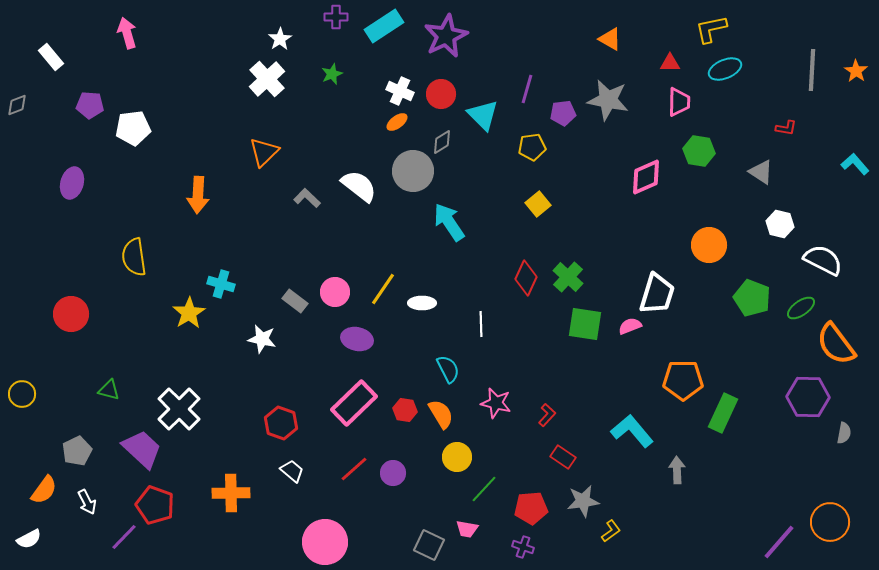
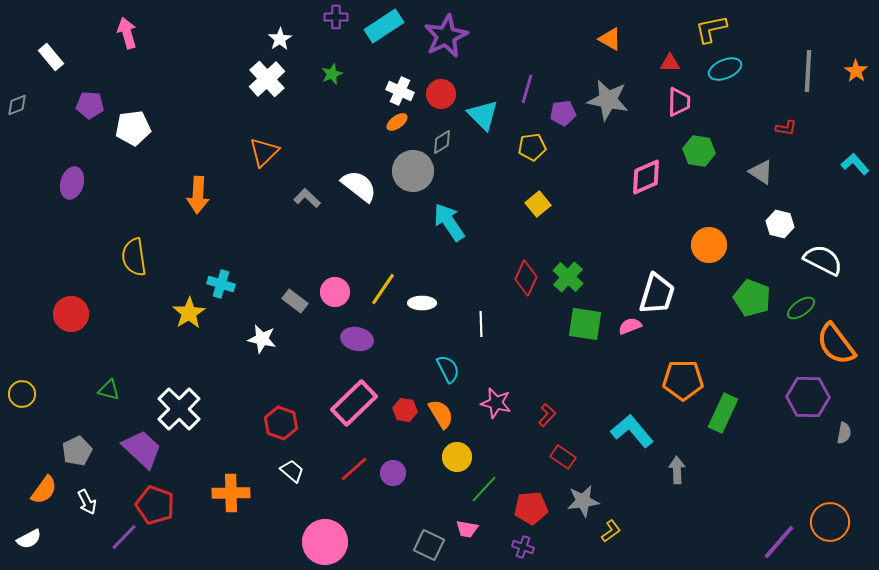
gray line at (812, 70): moved 4 px left, 1 px down
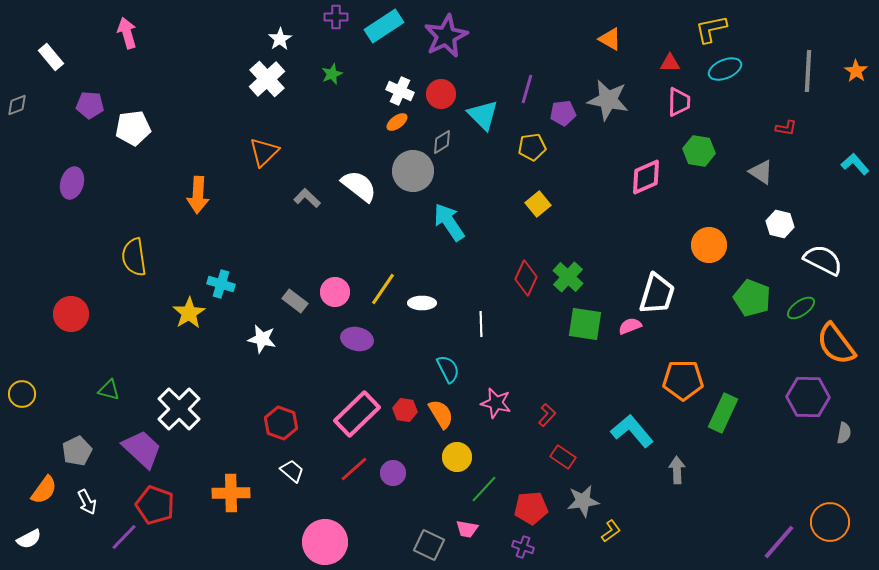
pink rectangle at (354, 403): moved 3 px right, 11 px down
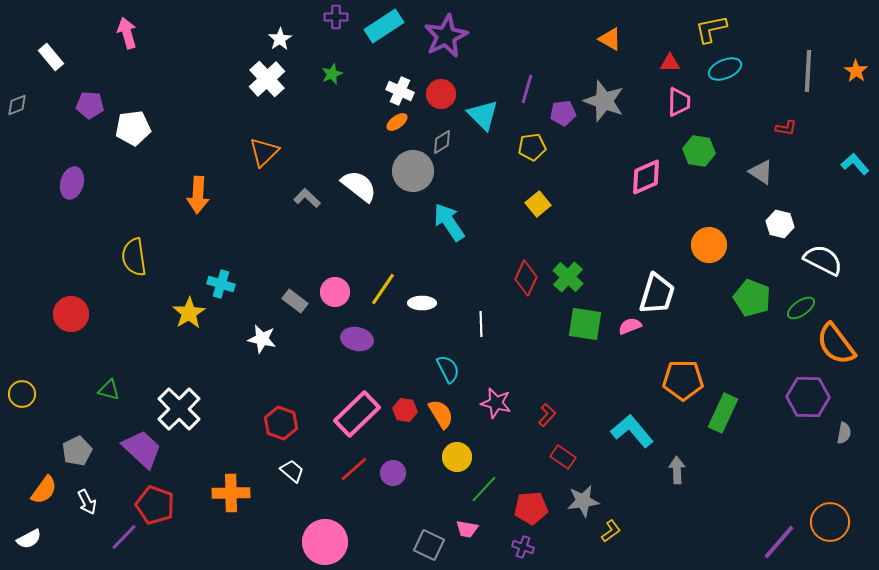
gray star at (608, 100): moved 4 px left, 1 px down; rotated 9 degrees clockwise
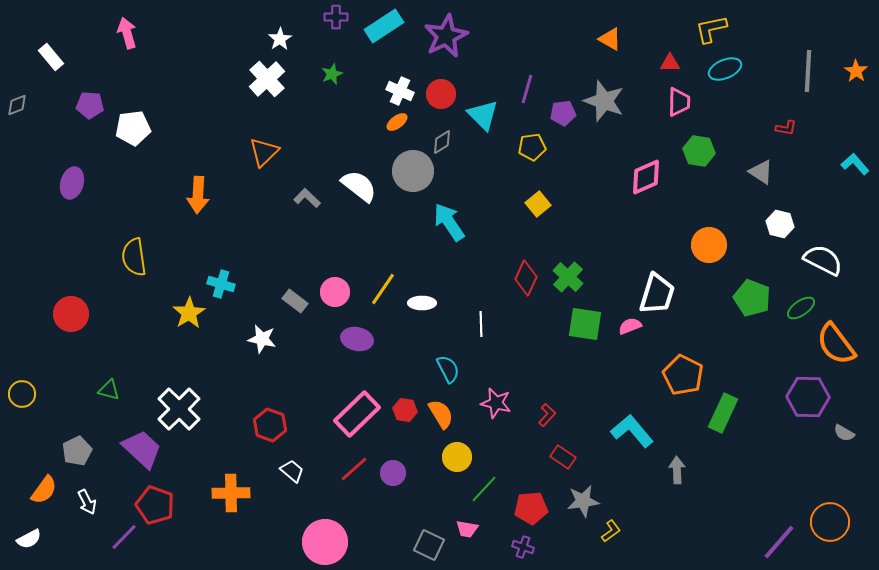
orange pentagon at (683, 380): moved 5 px up; rotated 27 degrees clockwise
red hexagon at (281, 423): moved 11 px left, 2 px down
gray semicircle at (844, 433): rotated 110 degrees clockwise
